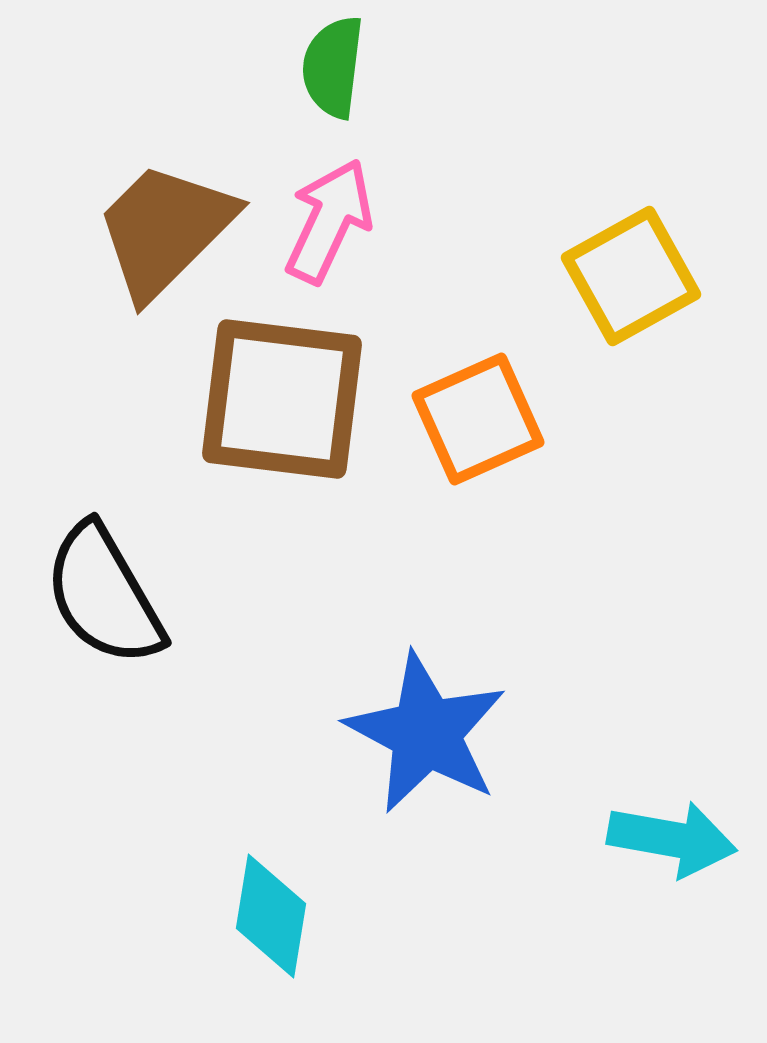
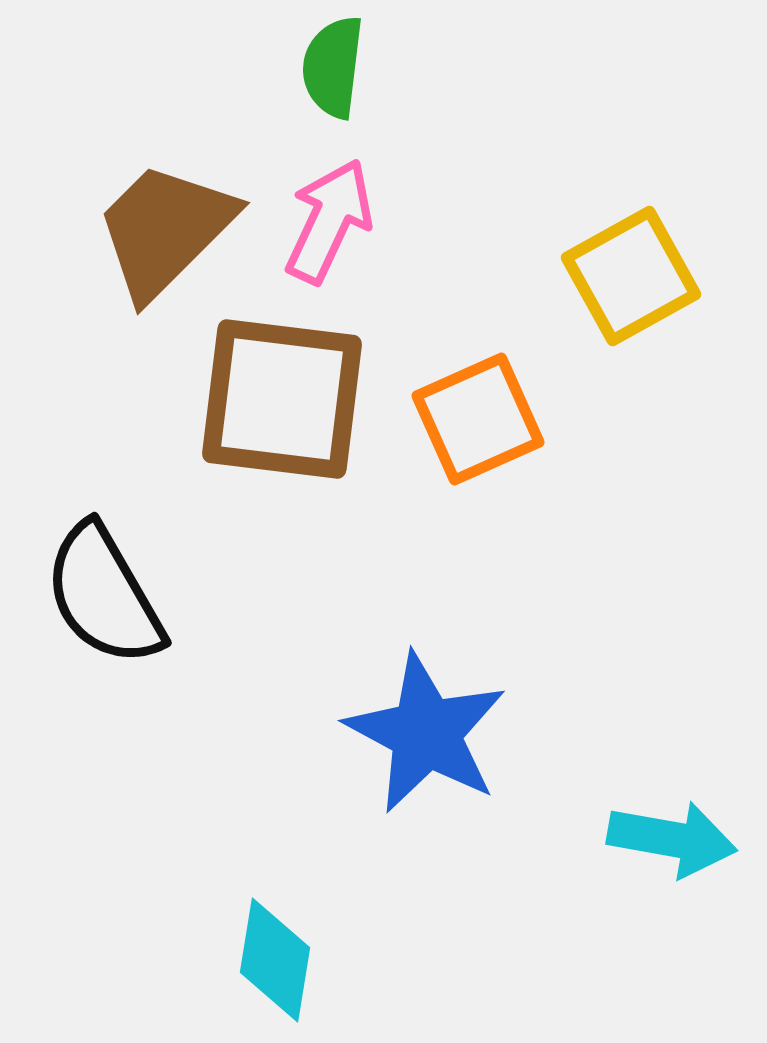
cyan diamond: moved 4 px right, 44 px down
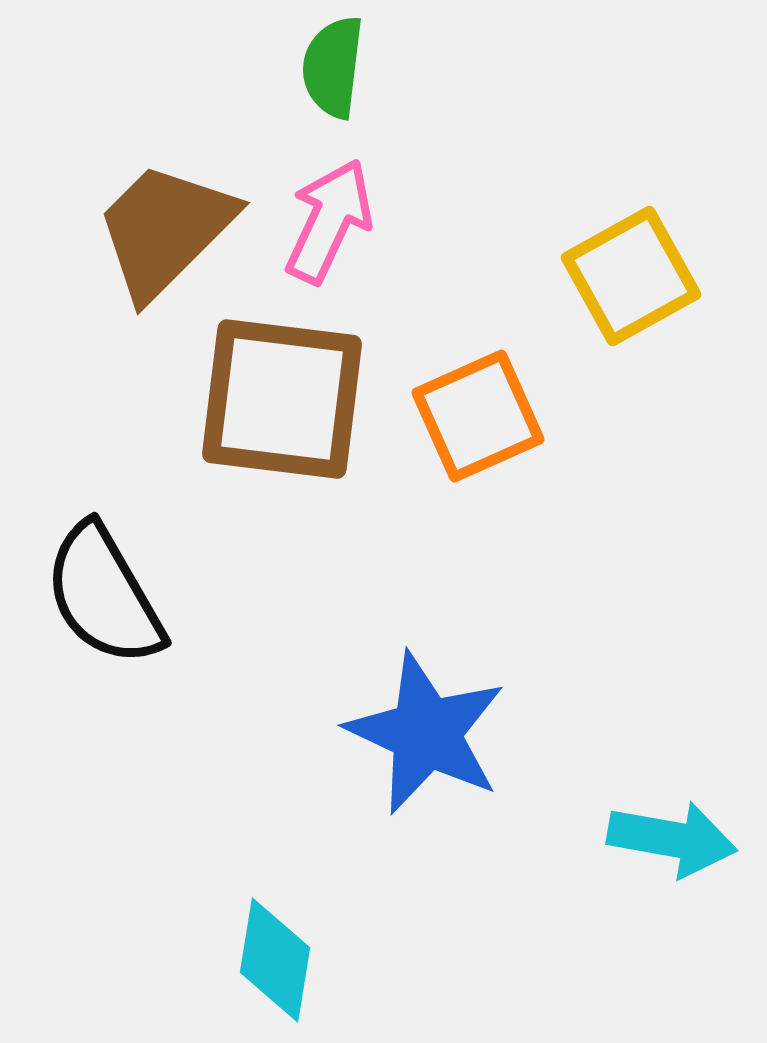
orange square: moved 3 px up
blue star: rotated 3 degrees counterclockwise
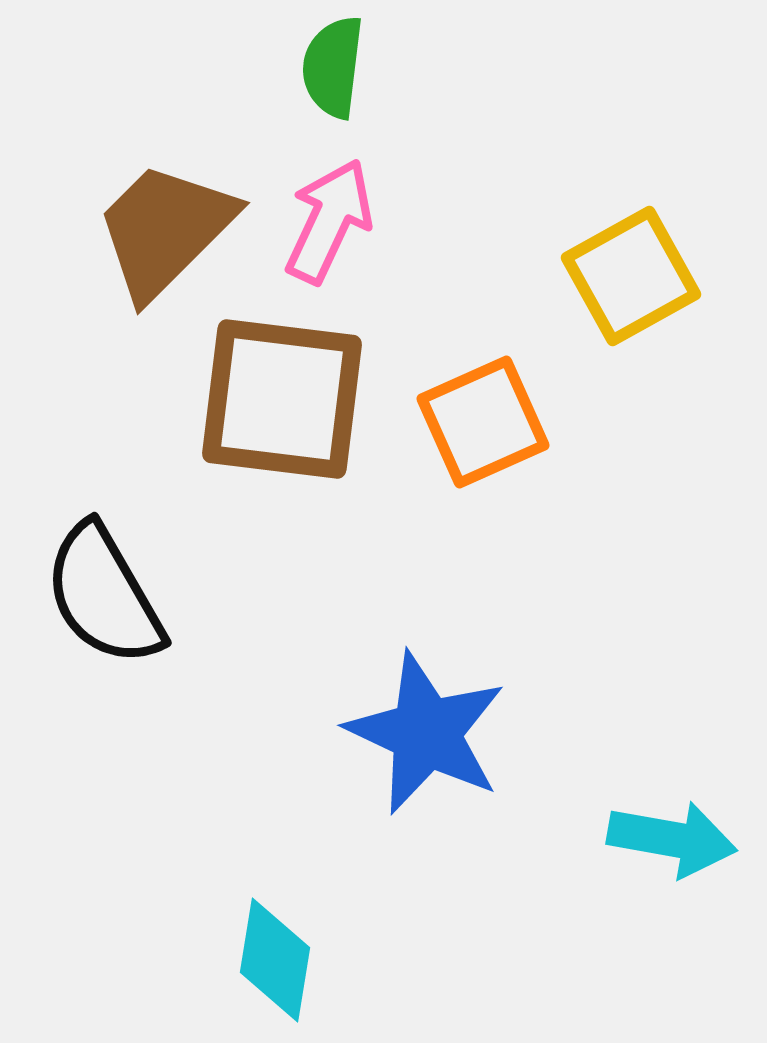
orange square: moved 5 px right, 6 px down
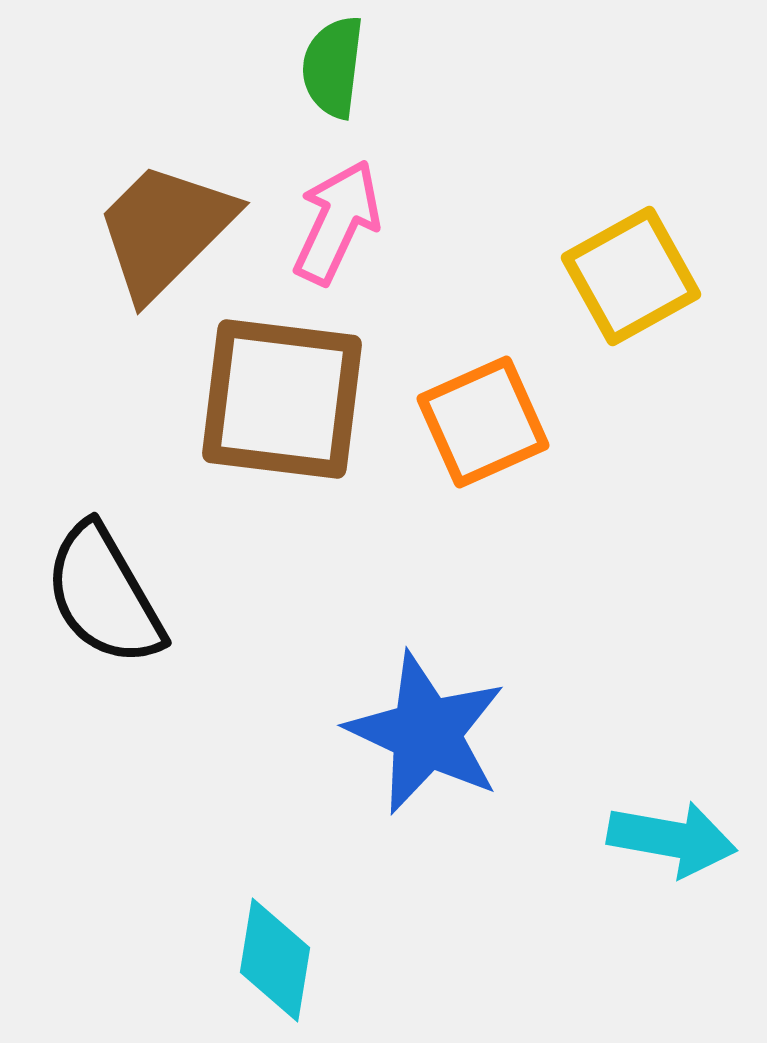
pink arrow: moved 8 px right, 1 px down
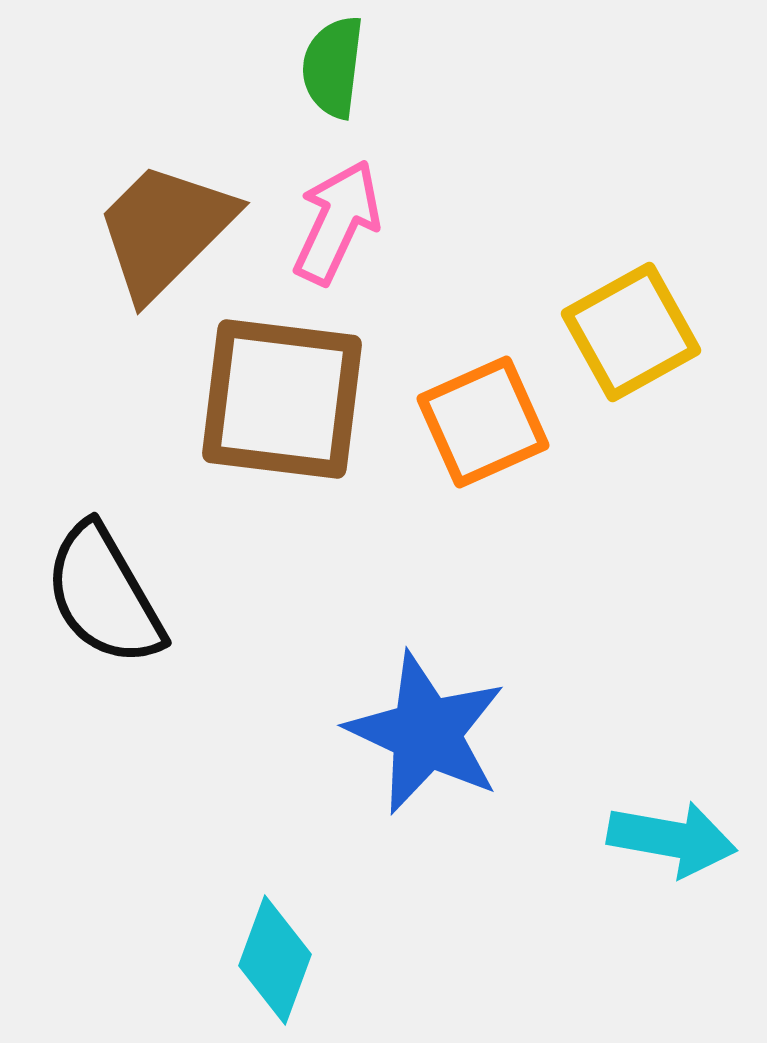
yellow square: moved 56 px down
cyan diamond: rotated 11 degrees clockwise
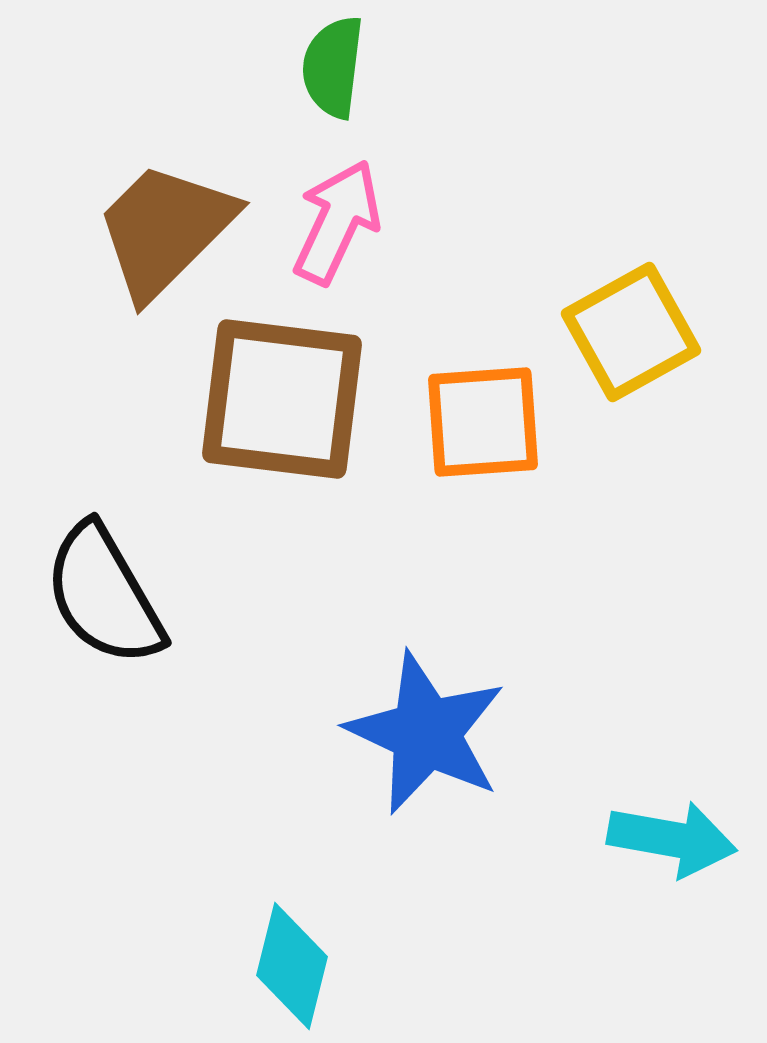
orange square: rotated 20 degrees clockwise
cyan diamond: moved 17 px right, 6 px down; rotated 6 degrees counterclockwise
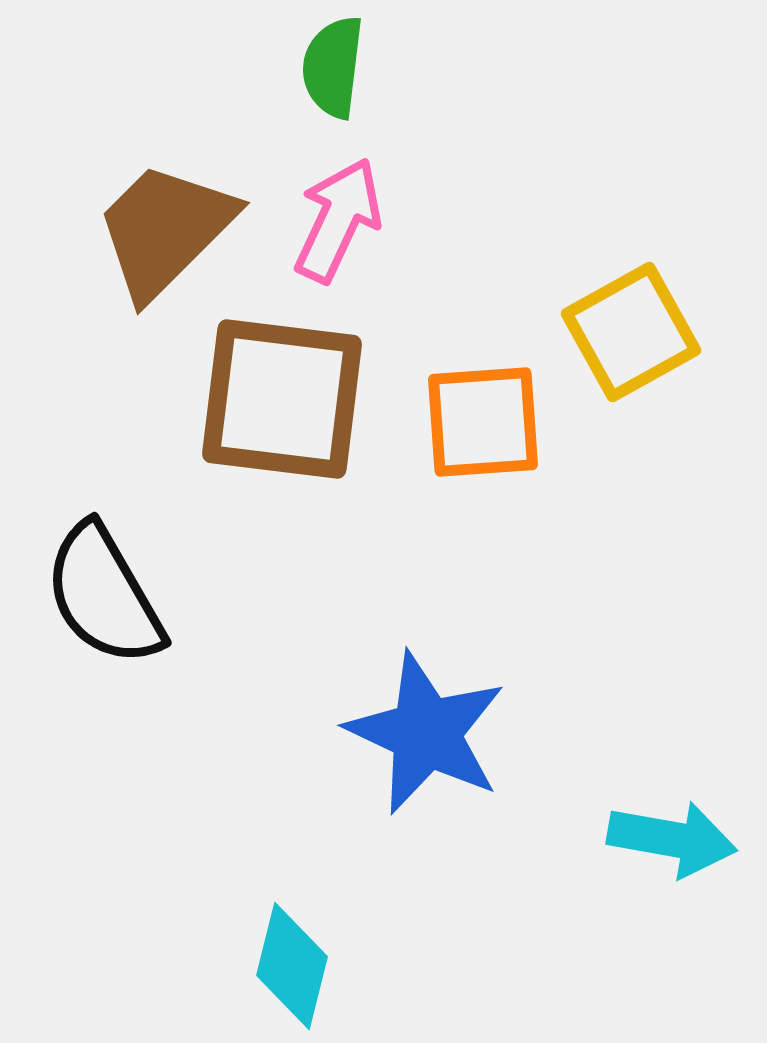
pink arrow: moved 1 px right, 2 px up
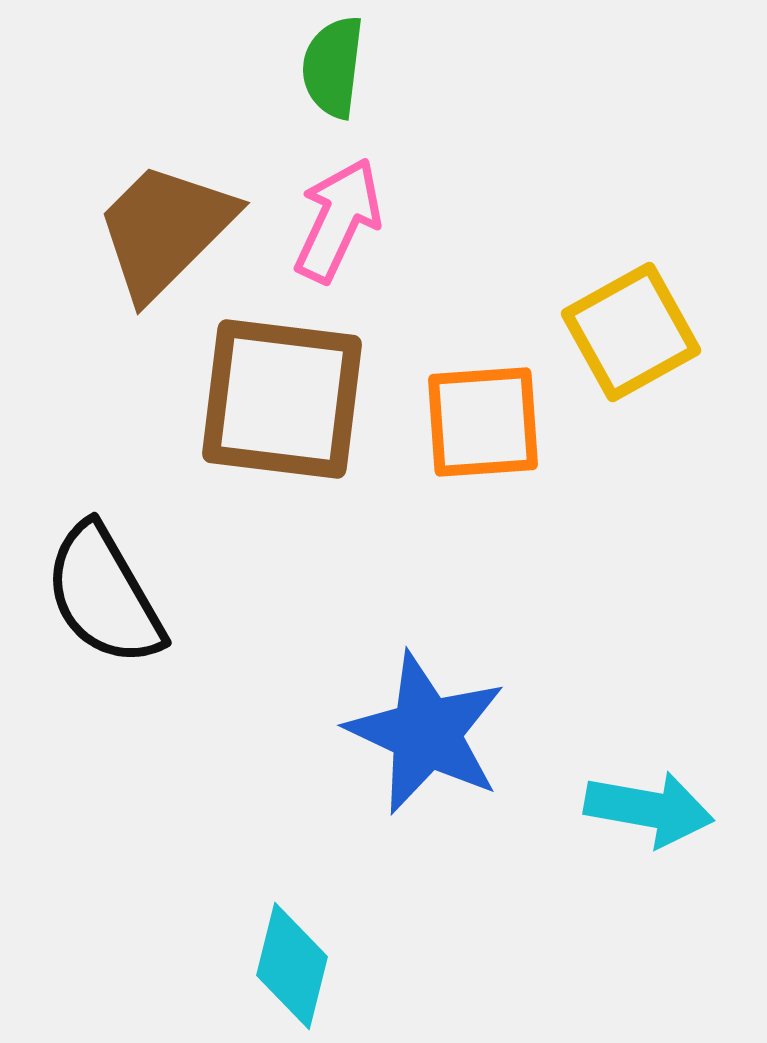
cyan arrow: moved 23 px left, 30 px up
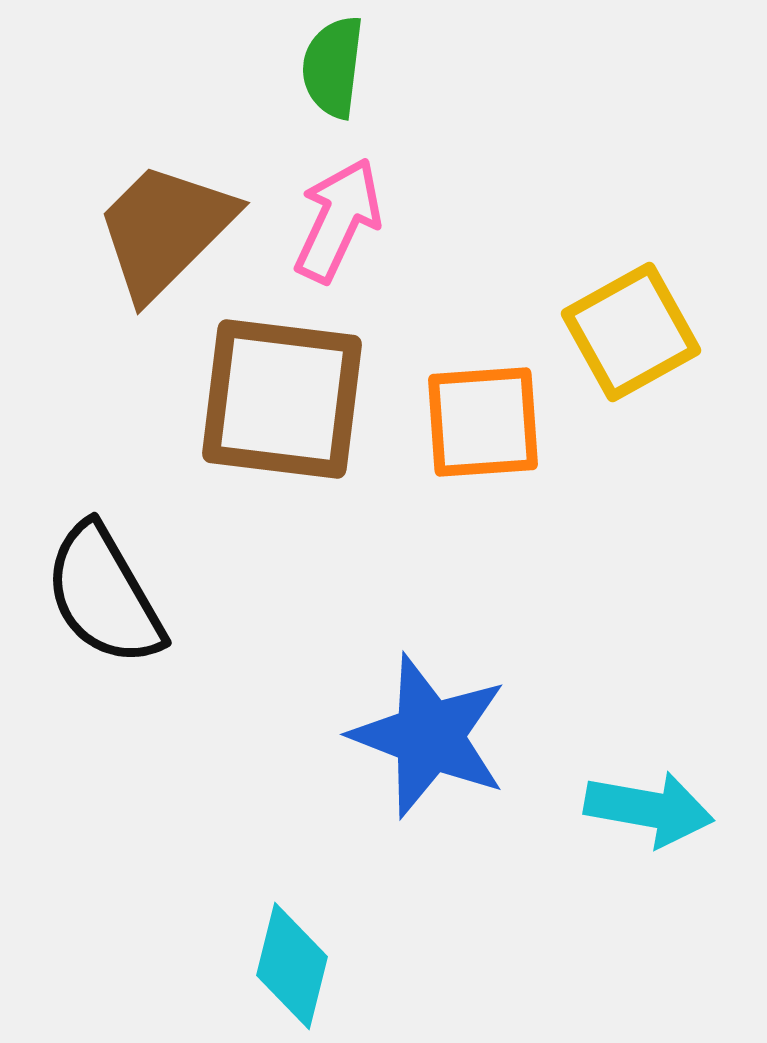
blue star: moved 3 px right, 3 px down; rotated 4 degrees counterclockwise
